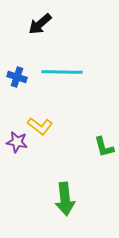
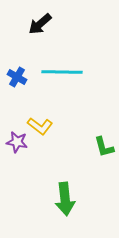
blue cross: rotated 12 degrees clockwise
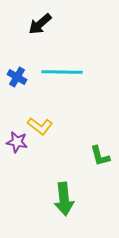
green L-shape: moved 4 px left, 9 px down
green arrow: moved 1 px left
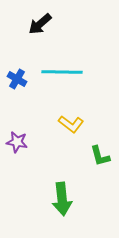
blue cross: moved 2 px down
yellow L-shape: moved 31 px right, 2 px up
green arrow: moved 2 px left
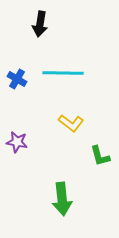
black arrow: rotated 40 degrees counterclockwise
cyan line: moved 1 px right, 1 px down
yellow L-shape: moved 1 px up
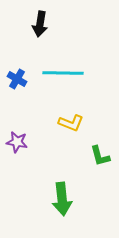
yellow L-shape: rotated 15 degrees counterclockwise
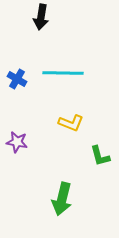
black arrow: moved 1 px right, 7 px up
green arrow: rotated 20 degrees clockwise
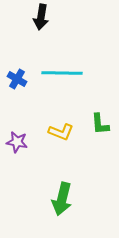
cyan line: moved 1 px left
yellow L-shape: moved 10 px left, 9 px down
green L-shape: moved 32 px up; rotated 10 degrees clockwise
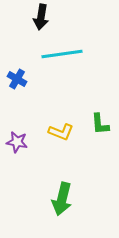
cyan line: moved 19 px up; rotated 9 degrees counterclockwise
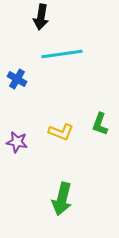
green L-shape: rotated 25 degrees clockwise
